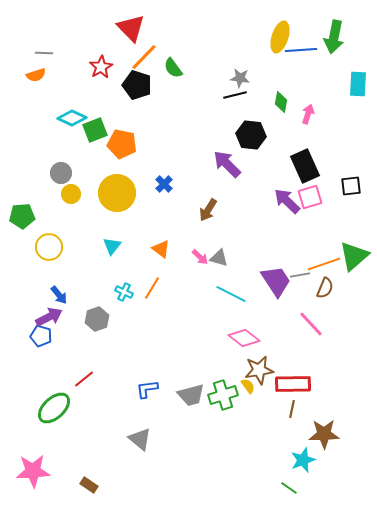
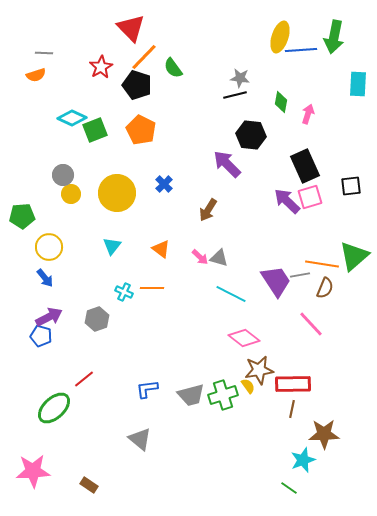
orange pentagon at (122, 144): moved 19 px right, 14 px up; rotated 16 degrees clockwise
gray circle at (61, 173): moved 2 px right, 2 px down
orange line at (324, 264): moved 2 px left; rotated 28 degrees clockwise
orange line at (152, 288): rotated 60 degrees clockwise
blue arrow at (59, 295): moved 14 px left, 17 px up
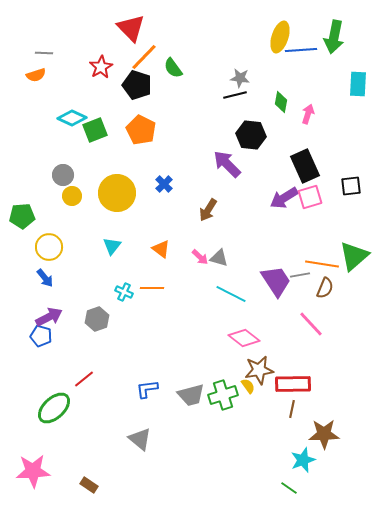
yellow circle at (71, 194): moved 1 px right, 2 px down
purple arrow at (287, 201): moved 3 px left, 3 px up; rotated 76 degrees counterclockwise
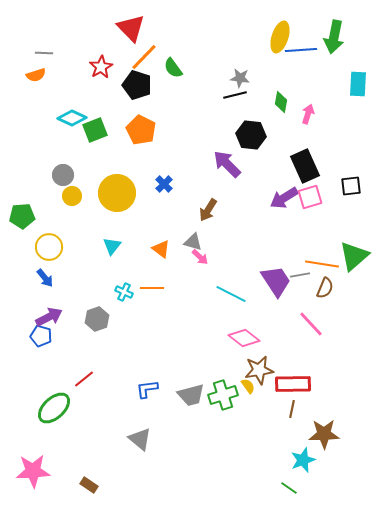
gray triangle at (219, 258): moved 26 px left, 16 px up
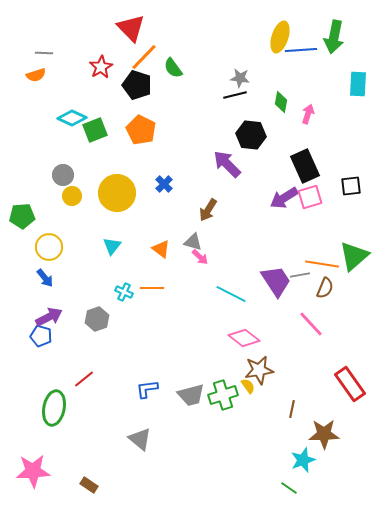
red rectangle at (293, 384): moved 57 px right; rotated 56 degrees clockwise
green ellipse at (54, 408): rotated 36 degrees counterclockwise
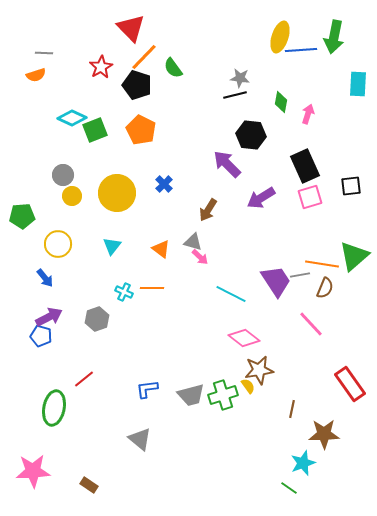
purple arrow at (284, 198): moved 23 px left
yellow circle at (49, 247): moved 9 px right, 3 px up
cyan star at (303, 460): moved 3 px down
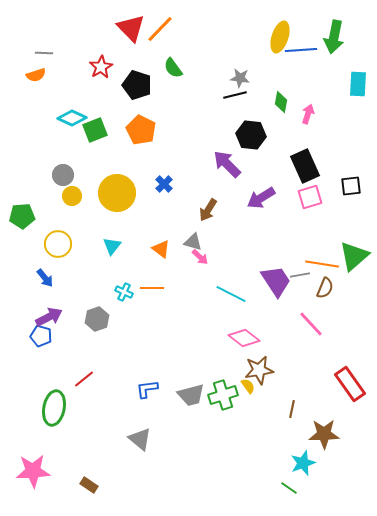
orange line at (144, 57): moved 16 px right, 28 px up
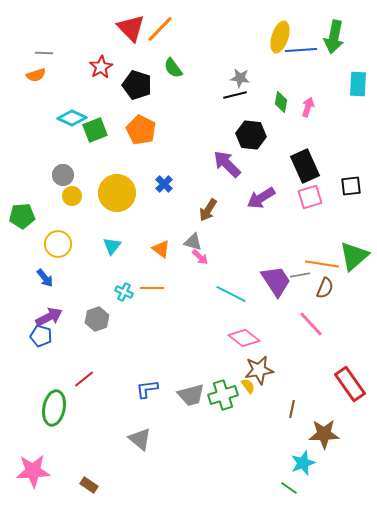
pink arrow at (308, 114): moved 7 px up
